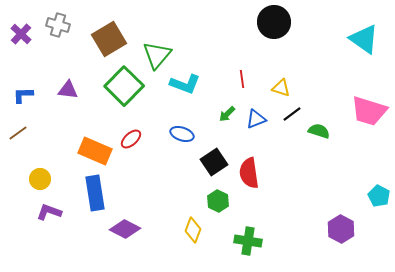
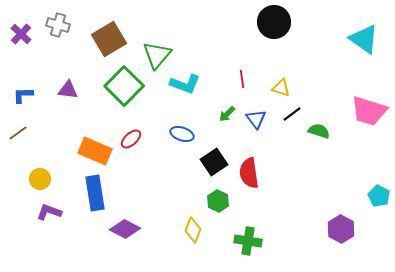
blue triangle: rotated 45 degrees counterclockwise
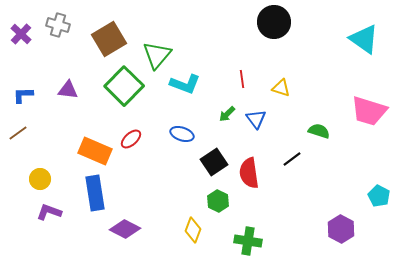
black line: moved 45 px down
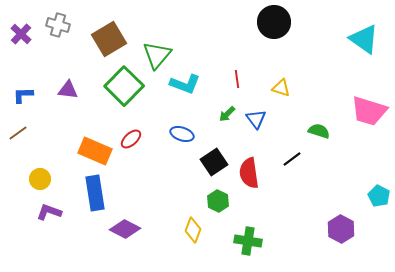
red line: moved 5 px left
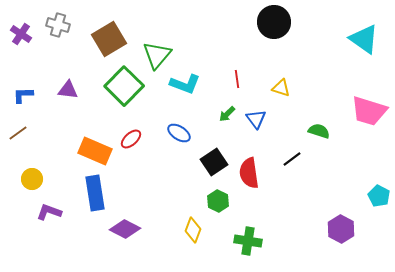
purple cross: rotated 10 degrees counterclockwise
blue ellipse: moved 3 px left, 1 px up; rotated 15 degrees clockwise
yellow circle: moved 8 px left
